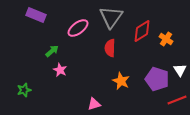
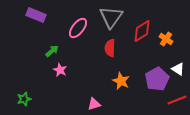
pink ellipse: rotated 15 degrees counterclockwise
white triangle: moved 2 px left, 1 px up; rotated 24 degrees counterclockwise
purple pentagon: rotated 25 degrees clockwise
green star: moved 9 px down
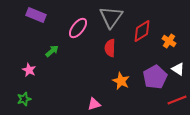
orange cross: moved 3 px right, 2 px down
pink star: moved 31 px left
purple pentagon: moved 2 px left, 2 px up
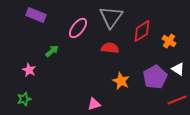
red semicircle: rotated 96 degrees clockwise
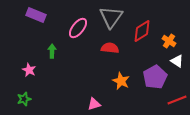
green arrow: rotated 48 degrees counterclockwise
white triangle: moved 1 px left, 8 px up
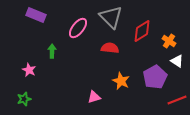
gray triangle: rotated 20 degrees counterclockwise
pink triangle: moved 7 px up
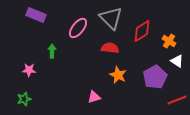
gray triangle: moved 1 px down
pink star: rotated 24 degrees counterclockwise
orange star: moved 3 px left, 6 px up
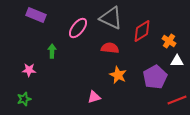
gray triangle: rotated 20 degrees counterclockwise
white triangle: rotated 32 degrees counterclockwise
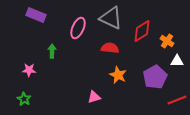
pink ellipse: rotated 15 degrees counterclockwise
orange cross: moved 2 px left
green star: rotated 24 degrees counterclockwise
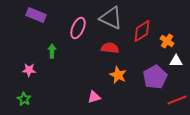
white triangle: moved 1 px left
